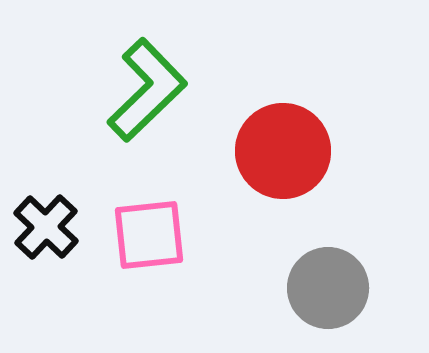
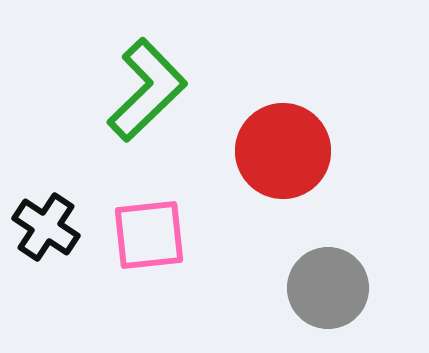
black cross: rotated 10 degrees counterclockwise
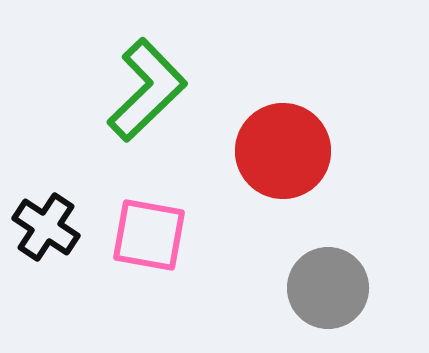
pink square: rotated 16 degrees clockwise
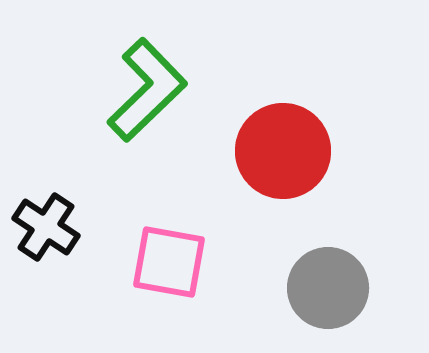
pink square: moved 20 px right, 27 px down
